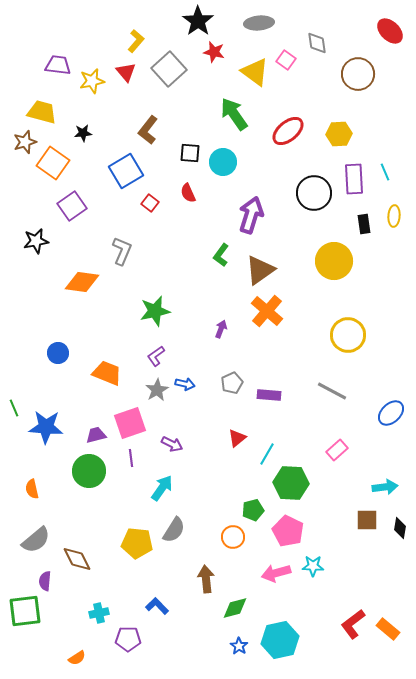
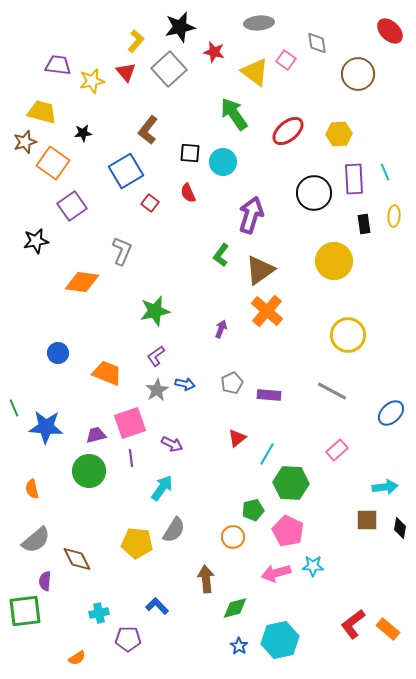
black star at (198, 21): moved 18 px left, 6 px down; rotated 24 degrees clockwise
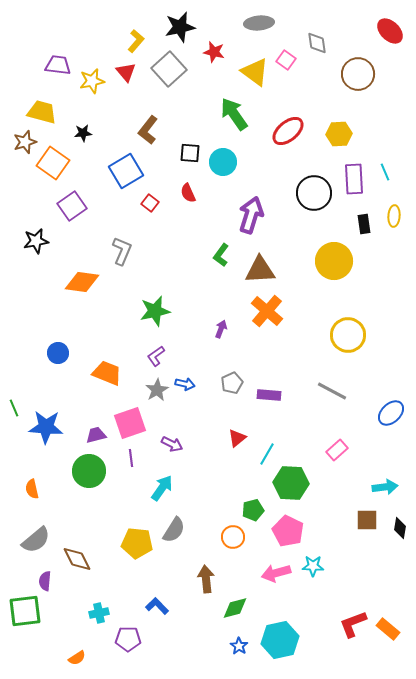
brown triangle at (260, 270): rotated 32 degrees clockwise
red L-shape at (353, 624): rotated 16 degrees clockwise
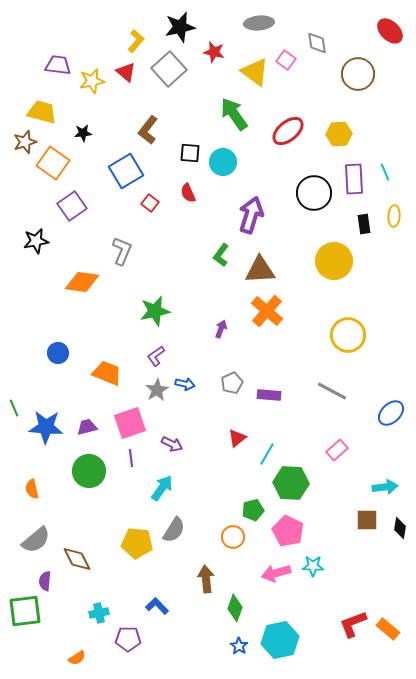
red triangle at (126, 72): rotated 10 degrees counterclockwise
purple trapezoid at (96, 435): moved 9 px left, 8 px up
green diamond at (235, 608): rotated 56 degrees counterclockwise
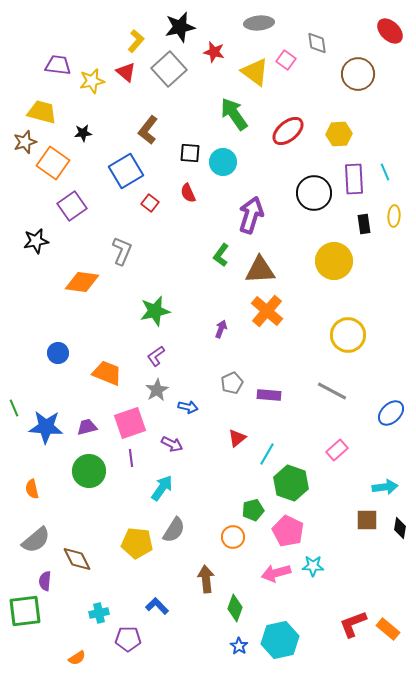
blue arrow at (185, 384): moved 3 px right, 23 px down
green hexagon at (291, 483): rotated 16 degrees clockwise
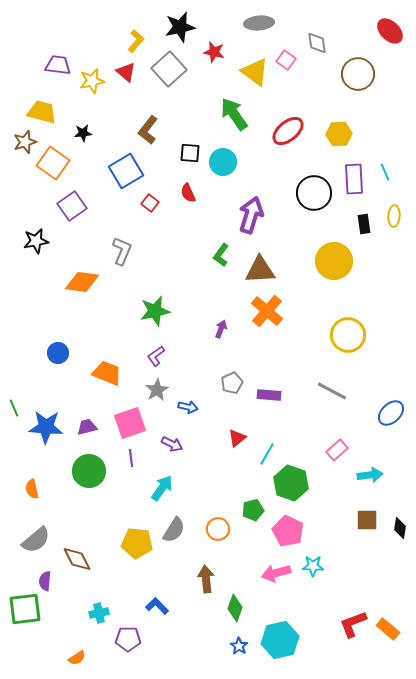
cyan arrow at (385, 487): moved 15 px left, 12 px up
orange circle at (233, 537): moved 15 px left, 8 px up
green square at (25, 611): moved 2 px up
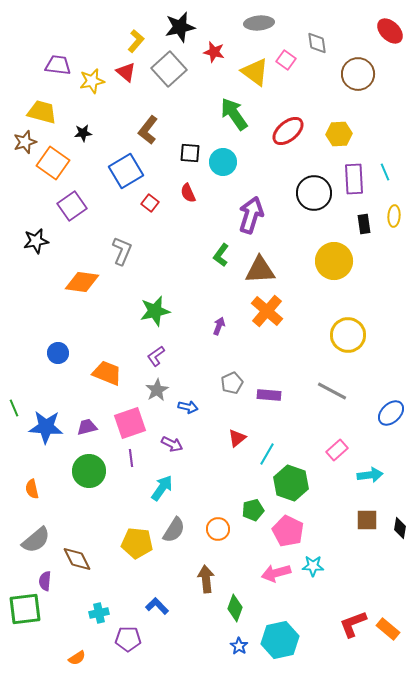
purple arrow at (221, 329): moved 2 px left, 3 px up
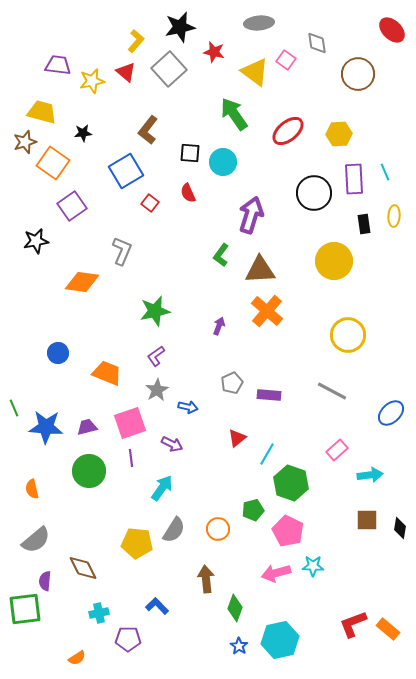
red ellipse at (390, 31): moved 2 px right, 1 px up
brown diamond at (77, 559): moved 6 px right, 9 px down
